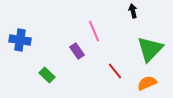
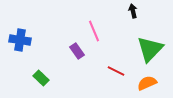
red line: moved 1 px right; rotated 24 degrees counterclockwise
green rectangle: moved 6 px left, 3 px down
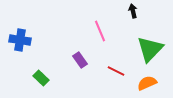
pink line: moved 6 px right
purple rectangle: moved 3 px right, 9 px down
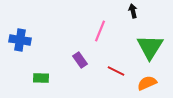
pink line: rotated 45 degrees clockwise
green triangle: moved 2 px up; rotated 12 degrees counterclockwise
green rectangle: rotated 42 degrees counterclockwise
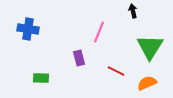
pink line: moved 1 px left, 1 px down
blue cross: moved 8 px right, 11 px up
purple rectangle: moved 1 px left, 2 px up; rotated 21 degrees clockwise
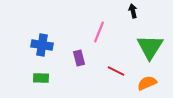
blue cross: moved 14 px right, 16 px down
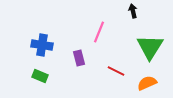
green rectangle: moved 1 px left, 2 px up; rotated 21 degrees clockwise
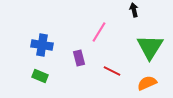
black arrow: moved 1 px right, 1 px up
pink line: rotated 10 degrees clockwise
red line: moved 4 px left
